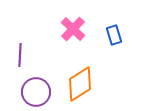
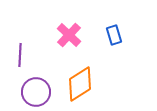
pink cross: moved 4 px left, 6 px down
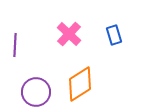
pink cross: moved 1 px up
purple line: moved 5 px left, 10 px up
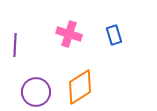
pink cross: rotated 25 degrees counterclockwise
orange diamond: moved 3 px down
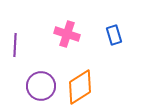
pink cross: moved 2 px left
purple circle: moved 5 px right, 6 px up
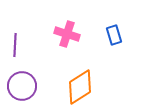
purple circle: moved 19 px left
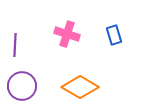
orange diamond: rotated 63 degrees clockwise
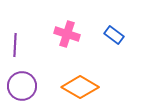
blue rectangle: rotated 36 degrees counterclockwise
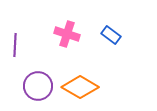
blue rectangle: moved 3 px left
purple circle: moved 16 px right
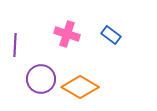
purple circle: moved 3 px right, 7 px up
